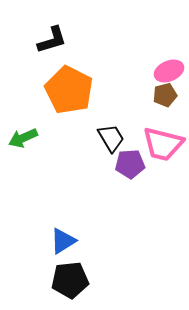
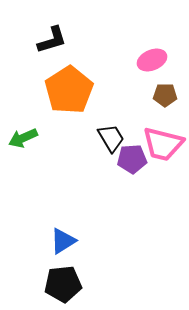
pink ellipse: moved 17 px left, 11 px up
orange pentagon: rotated 12 degrees clockwise
brown pentagon: rotated 15 degrees clockwise
purple pentagon: moved 2 px right, 5 px up
black pentagon: moved 7 px left, 4 px down
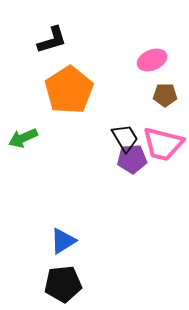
black trapezoid: moved 14 px right
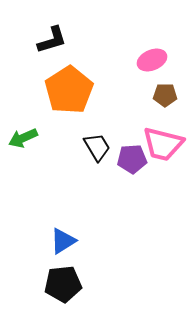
black trapezoid: moved 28 px left, 9 px down
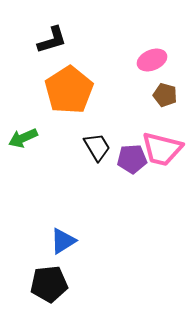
brown pentagon: rotated 15 degrees clockwise
pink trapezoid: moved 1 px left, 5 px down
black pentagon: moved 14 px left
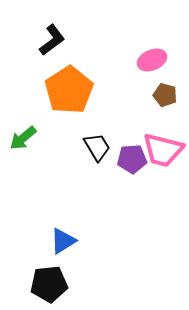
black L-shape: rotated 20 degrees counterclockwise
green arrow: rotated 16 degrees counterclockwise
pink trapezoid: moved 1 px right, 1 px down
